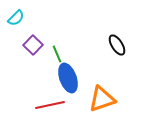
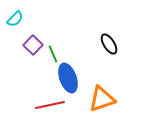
cyan semicircle: moved 1 px left, 1 px down
black ellipse: moved 8 px left, 1 px up
green line: moved 4 px left
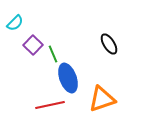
cyan semicircle: moved 4 px down
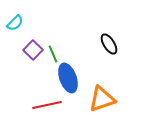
purple square: moved 5 px down
red line: moved 3 px left
